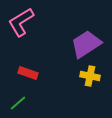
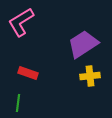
purple trapezoid: moved 3 px left
yellow cross: rotated 18 degrees counterclockwise
green line: rotated 42 degrees counterclockwise
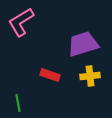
purple trapezoid: rotated 16 degrees clockwise
red rectangle: moved 22 px right, 2 px down
green line: rotated 18 degrees counterclockwise
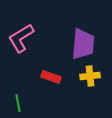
pink L-shape: moved 16 px down
purple trapezoid: rotated 112 degrees clockwise
red rectangle: moved 1 px right, 2 px down
